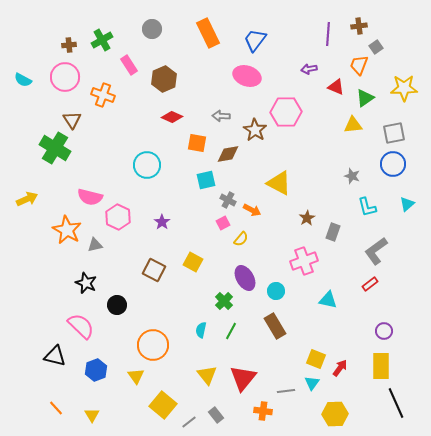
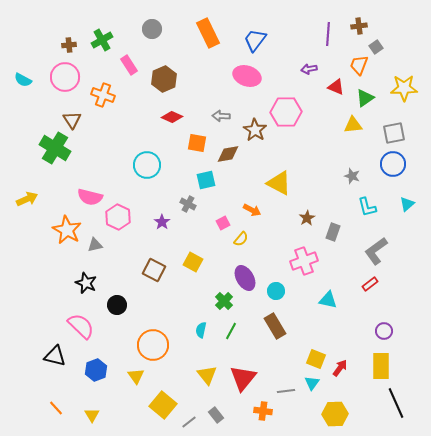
gray cross at (228, 200): moved 40 px left, 4 px down
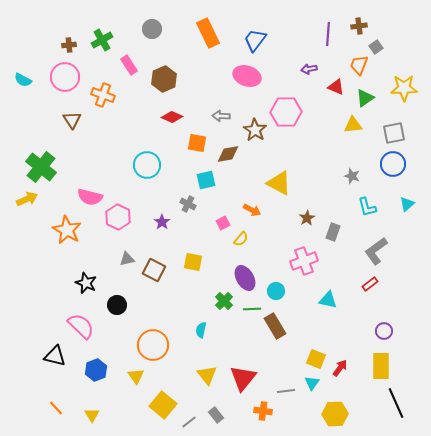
green cross at (55, 148): moved 14 px left, 19 px down; rotated 8 degrees clockwise
gray triangle at (95, 245): moved 32 px right, 14 px down
yellow square at (193, 262): rotated 18 degrees counterclockwise
green line at (231, 331): moved 21 px right, 22 px up; rotated 60 degrees clockwise
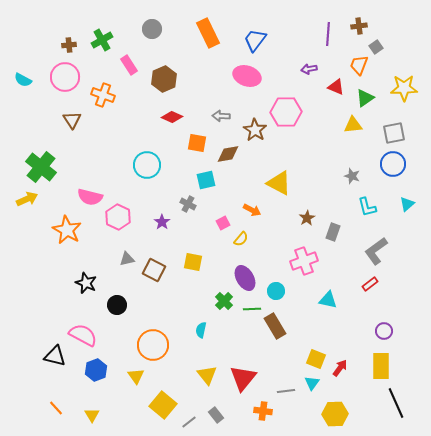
pink semicircle at (81, 326): moved 2 px right, 9 px down; rotated 16 degrees counterclockwise
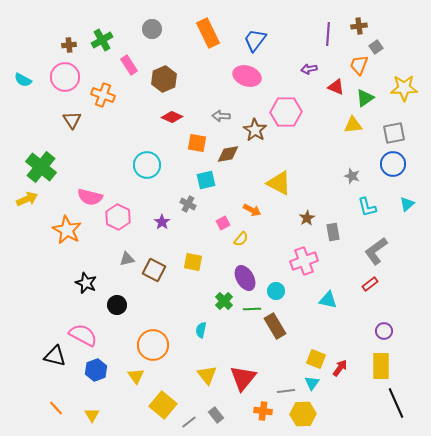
gray rectangle at (333, 232): rotated 30 degrees counterclockwise
yellow hexagon at (335, 414): moved 32 px left
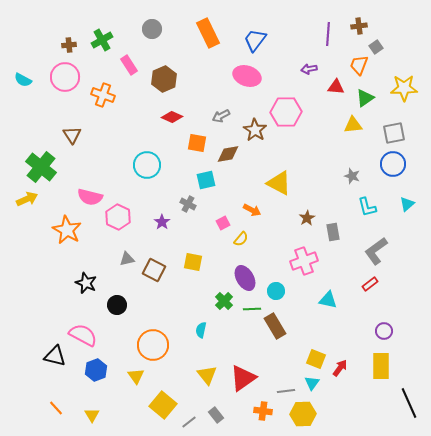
red triangle at (336, 87): rotated 18 degrees counterclockwise
gray arrow at (221, 116): rotated 30 degrees counterclockwise
brown triangle at (72, 120): moved 15 px down
red triangle at (243, 378): rotated 16 degrees clockwise
black line at (396, 403): moved 13 px right
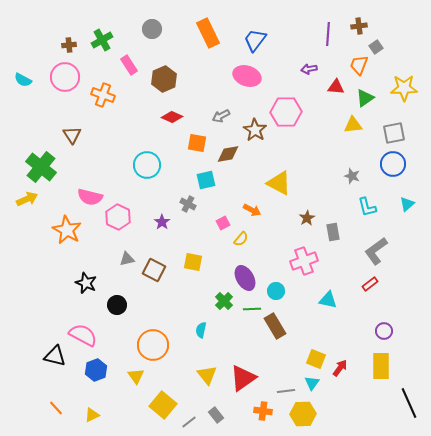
yellow triangle at (92, 415): rotated 35 degrees clockwise
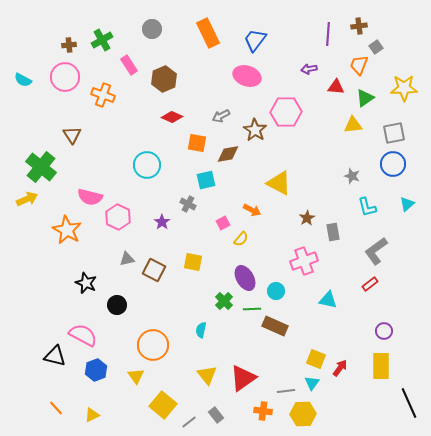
brown rectangle at (275, 326): rotated 35 degrees counterclockwise
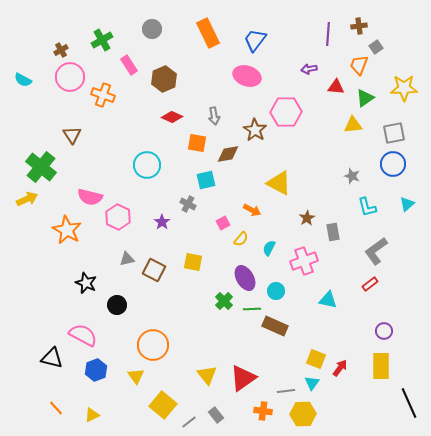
brown cross at (69, 45): moved 8 px left, 5 px down; rotated 24 degrees counterclockwise
pink circle at (65, 77): moved 5 px right
gray arrow at (221, 116): moved 7 px left; rotated 72 degrees counterclockwise
cyan semicircle at (201, 330): moved 68 px right, 82 px up; rotated 14 degrees clockwise
black triangle at (55, 356): moved 3 px left, 2 px down
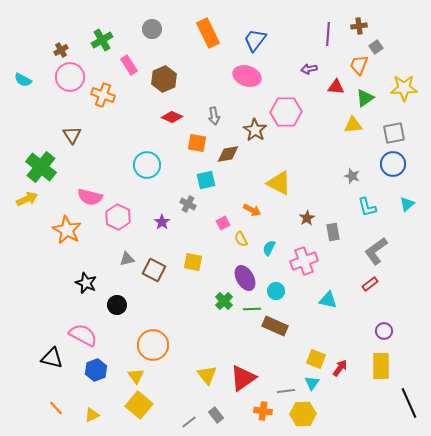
yellow semicircle at (241, 239): rotated 112 degrees clockwise
yellow square at (163, 405): moved 24 px left
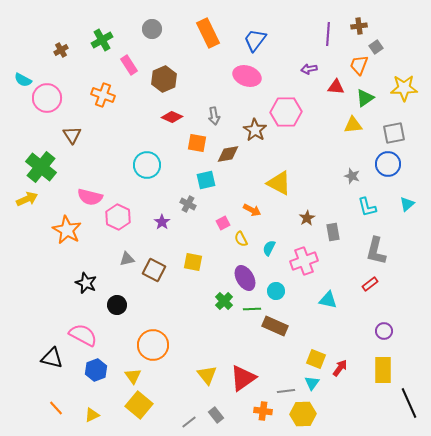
pink circle at (70, 77): moved 23 px left, 21 px down
blue circle at (393, 164): moved 5 px left
gray L-shape at (376, 251): rotated 40 degrees counterclockwise
yellow rectangle at (381, 366): moved 2 px right, 4 px down
yellow triangle at (136, 376): moved 3 px left
